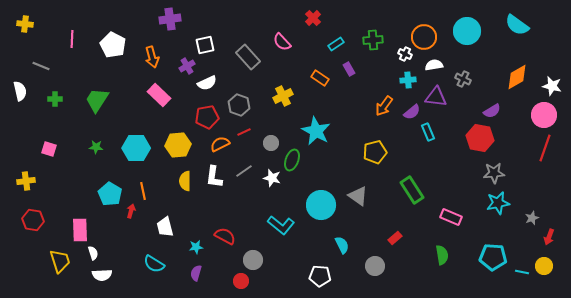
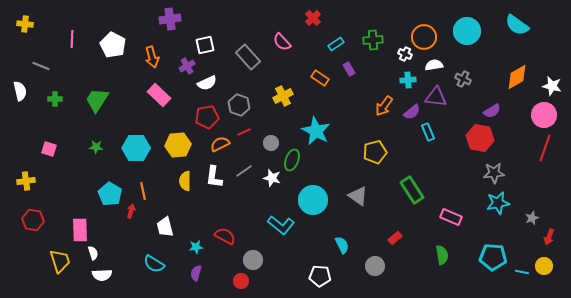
cyan circle at (321, 205): moved 8 px left, 5 px up
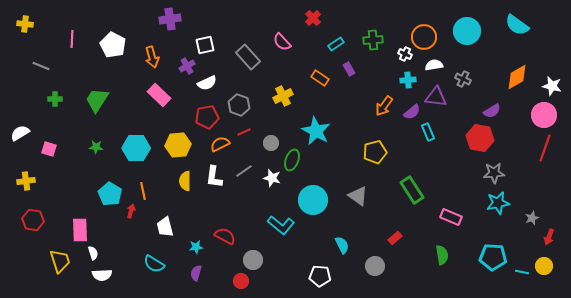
white semicircle at (20, 91): moved 42 px down; rotated 108 degrees counterclockwise
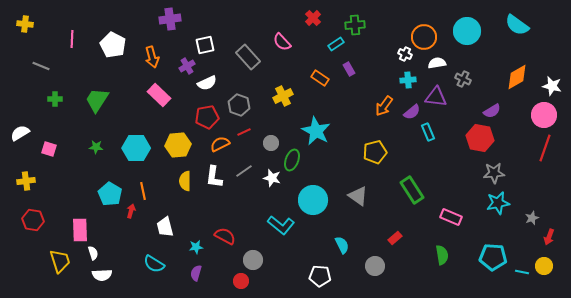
green cross at (373, 40): moved 18 px left, 15 px up
white semicircle at (434, 65): moved 3 px right, 2 px up
